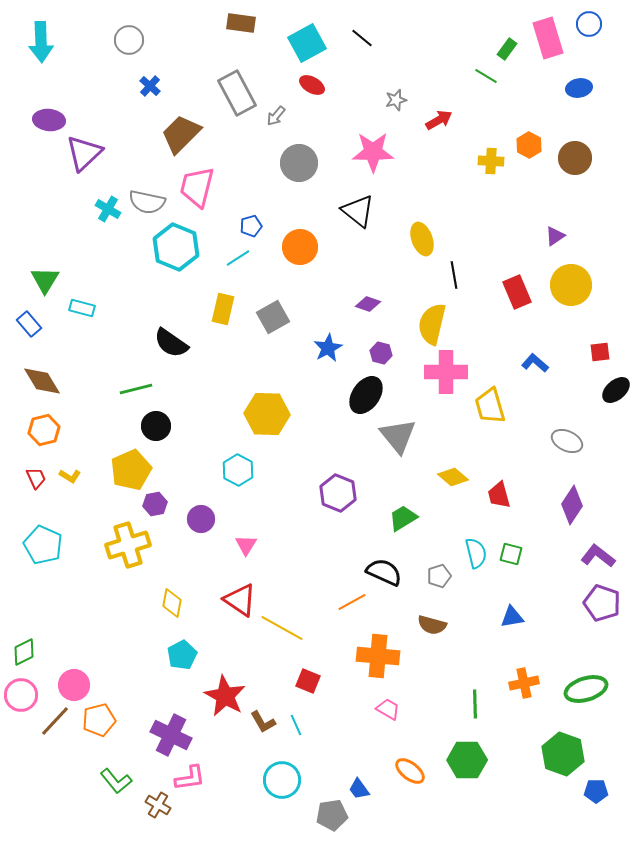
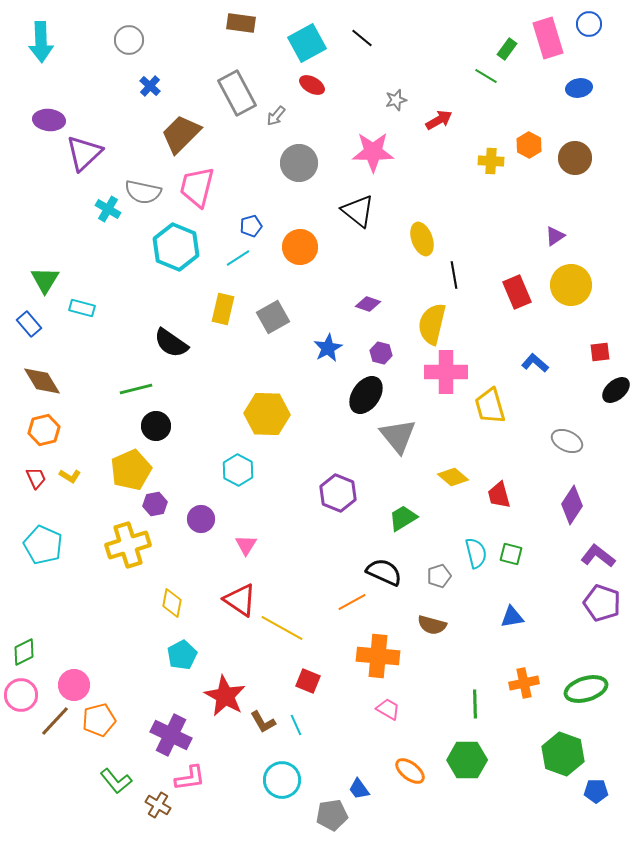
gray semicircle at (147, 202): moved 4 px left, 10 px up
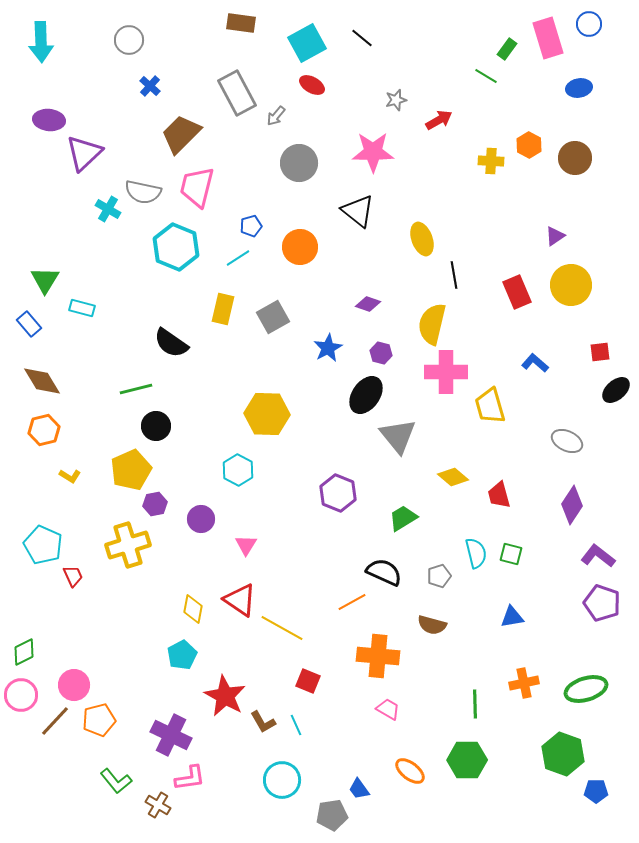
red trapezoid at (36, 478): moved 37 px right, 98 px down
yellow diamond at (172, 603): moved 21 px right, 6 px down
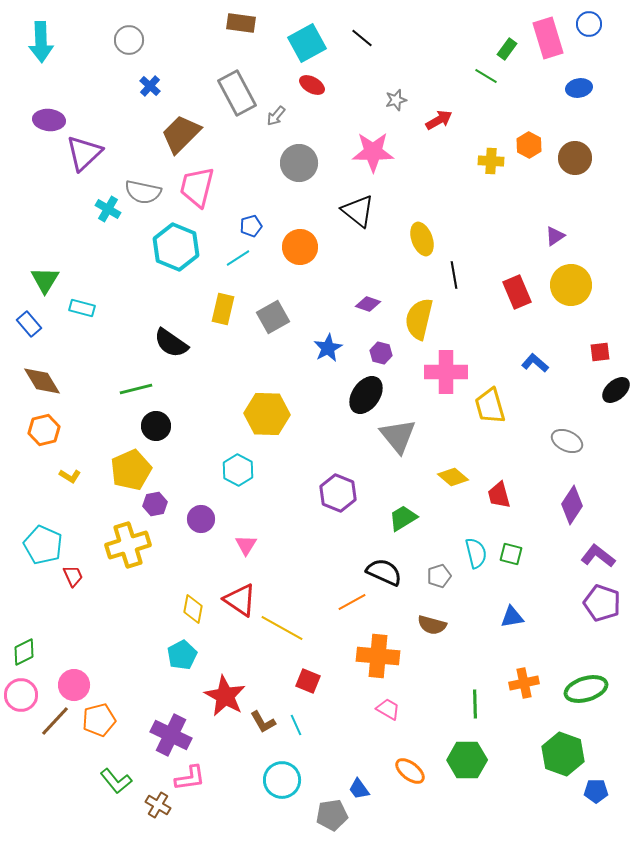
yellow semicircle at (432, 324): moved 13 px left, 5 px up
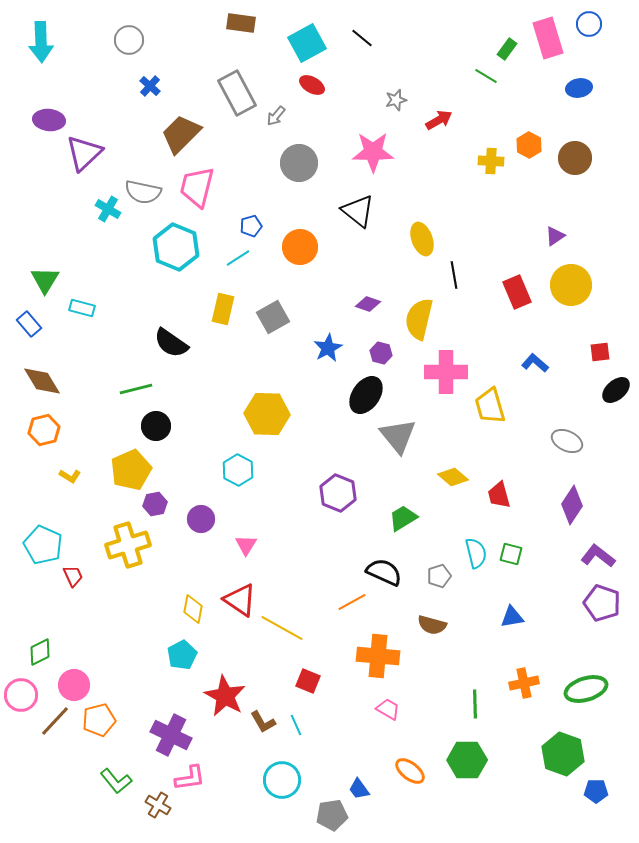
green diamond at (24, 652): moved 16 px right
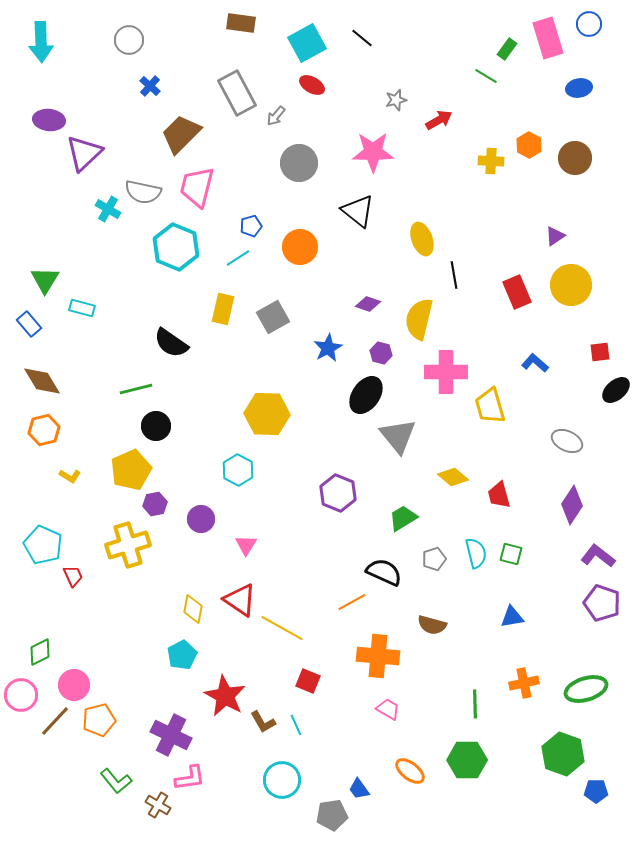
gray pentagon at (439, 576): moved 5 px left, 17 px up
